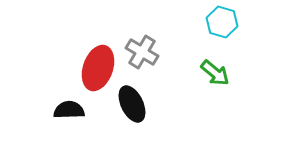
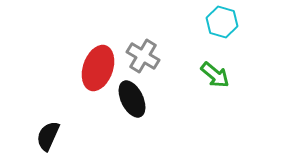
gray cross: moved 1 px right, 4 px down
green arrow: moved 2 px down
black ellipse: moved 5 px up
black semicircle: moved 21 px left, 26 px down; rotated 64 degrees counterclockwise
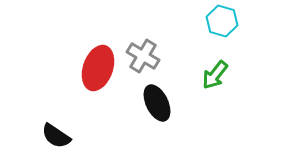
cyan hexagon: moved 1 px up
green arrow: rotated 88 degrees clockwise
black ellipse: moved 25 px right, 4 px down
black semicircle: moved 8 px right; rotated 80 degrees counterclockwise
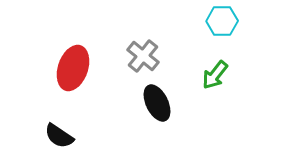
cyan hexagon: rotated 16 degrees counterclockwise
gray cross: rotated 8 degrees clockwise
red ellipse: moved 25 px left
black semicircle: moved 3 px right
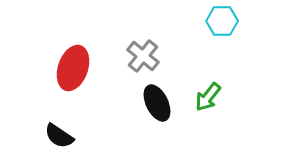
green arrow: moved 7 px left, 22 px down
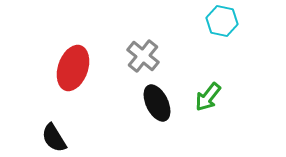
cyan hexagon: rotated 12 degrees clockwise
black semicircle: moved 5 px left, 2 px down; rotated 24 degrees clockwise
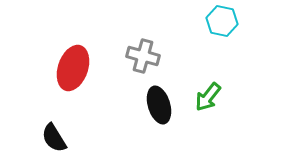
gray cross: rotated 24 degrees counterclockwise
black ellipse: moved 2 px right, 2 px down; rotated 9 degrees clockwise
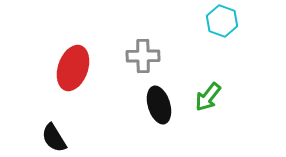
cyan hexagon: rotated 8 degrees clockwise
gray cross: rotated 16 degrees counterclockwise
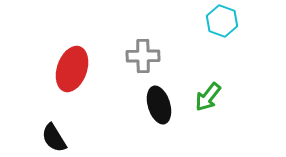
red ellipse: moved 1 px left, 1 px down
